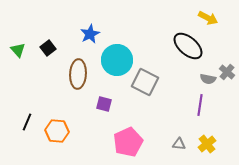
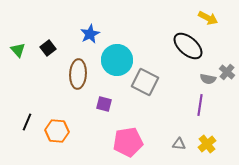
pink pentagon: rotated 16 degrees clockwise
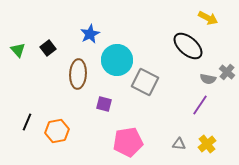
purple line: rotated 25 degrees clockwise
orange hexagon: rotated 15 degrees counterclockwise
